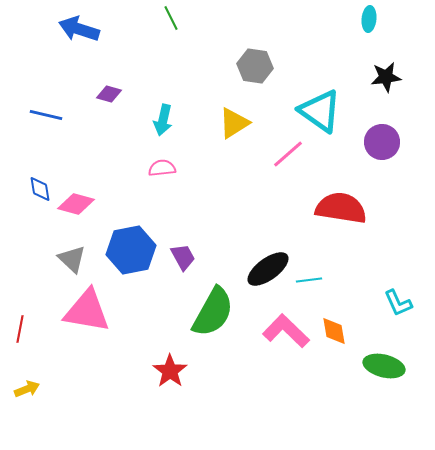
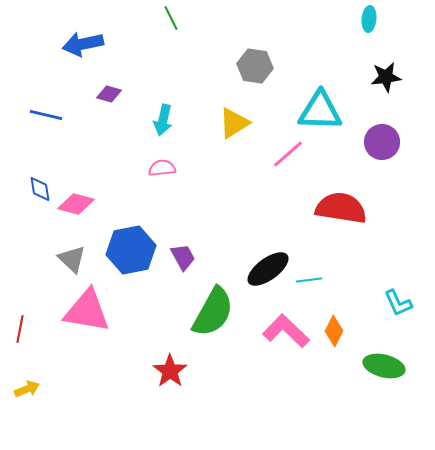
blue arrow: moved 4 px right, 15 px down; rotated 30 degrees counterclockwise
cyan triangle: rotated 33 degrees counterclockwise
orange diamond: rotated 36 degrees clockwise
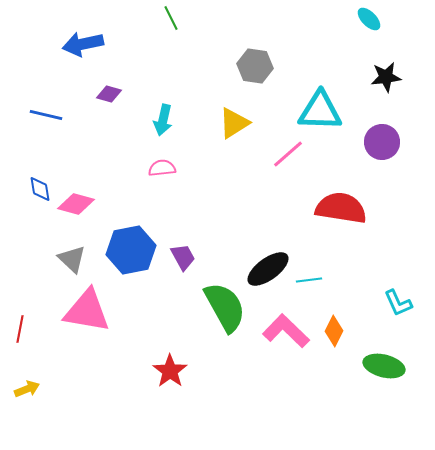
cyan ellipse: rotated 50 degrees counterclockwise
green semicircle: moved 12 px right, 5 px up; rotated 58 degrees counterclockwise
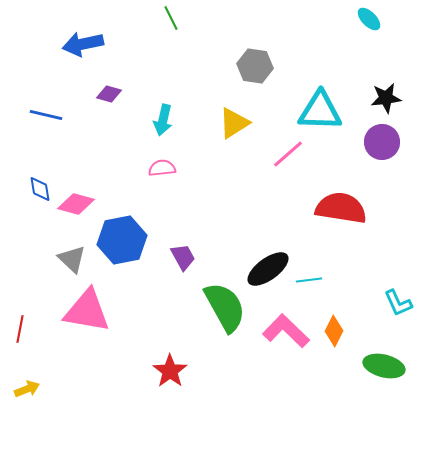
black star: moved 21 px down
blue hexagon: moved 9 px left, 10 px up
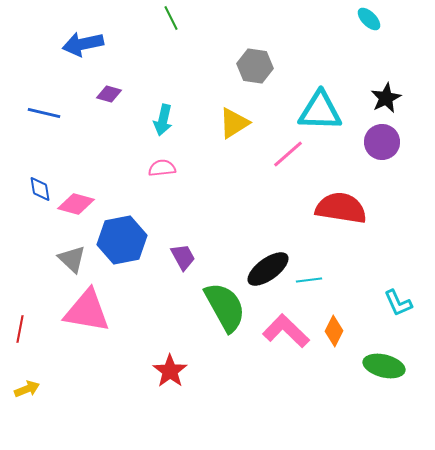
black star: rotated 20 degrees counterclockwise
blue line: moved 2 px left, 2 px up
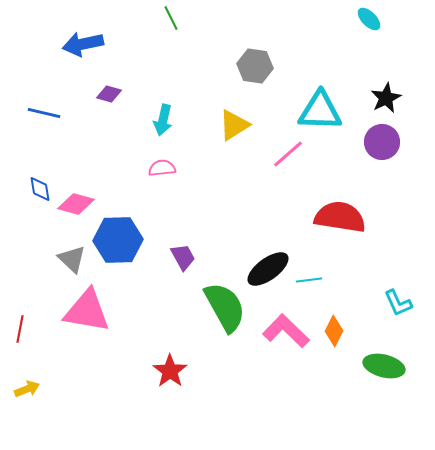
yellow triangle: moved 2 px down
red semicircle: moved 1 px left, 9 px down
blue hexagon: moved 4 px left; rotated 9 degrees clockwise
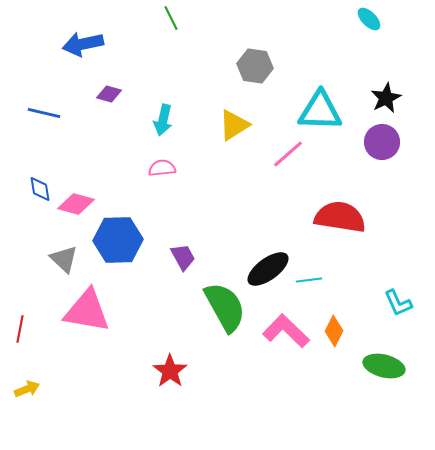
gray triangle: moved 8 px left
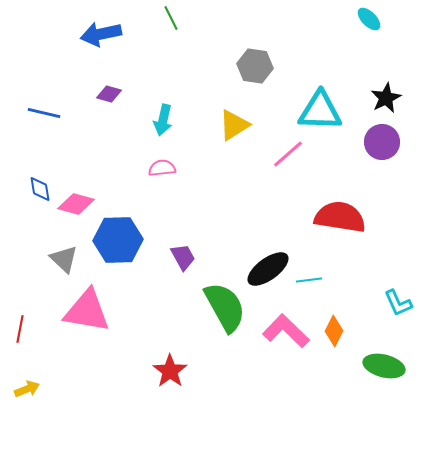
blue arrow: moved 18 px right, 10 px up
